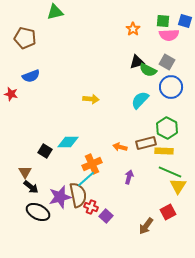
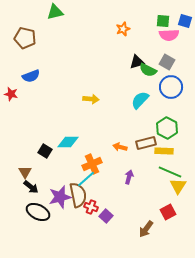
orange star: moved 10 px left; rotated 16 degrees clockwise
brown arrow: moved 3 px down
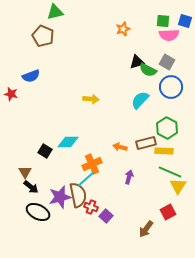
brown pentagon: moved 18 px right, 2 px up; rotated 10 degrees clockwise
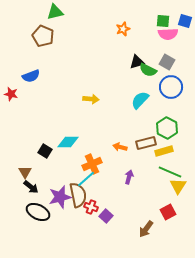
pink semicircle: moved 1 px left, 1 px up
yellow rectangle: rotated 18 degrees counterclockwise
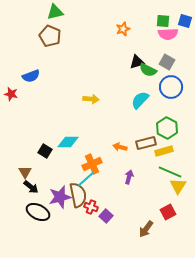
brown pentagon: moved 7 px right
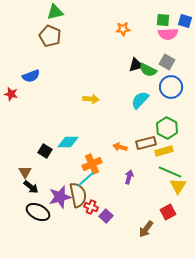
green square: moved 1 px up
orange star: rotated 16 degrees clockwise
black triangle: moved 1 px left, 3 px down
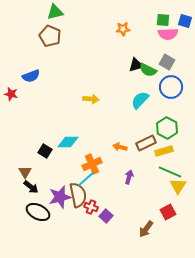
brown rectangle: rotated 12 degrees counterclockwise
